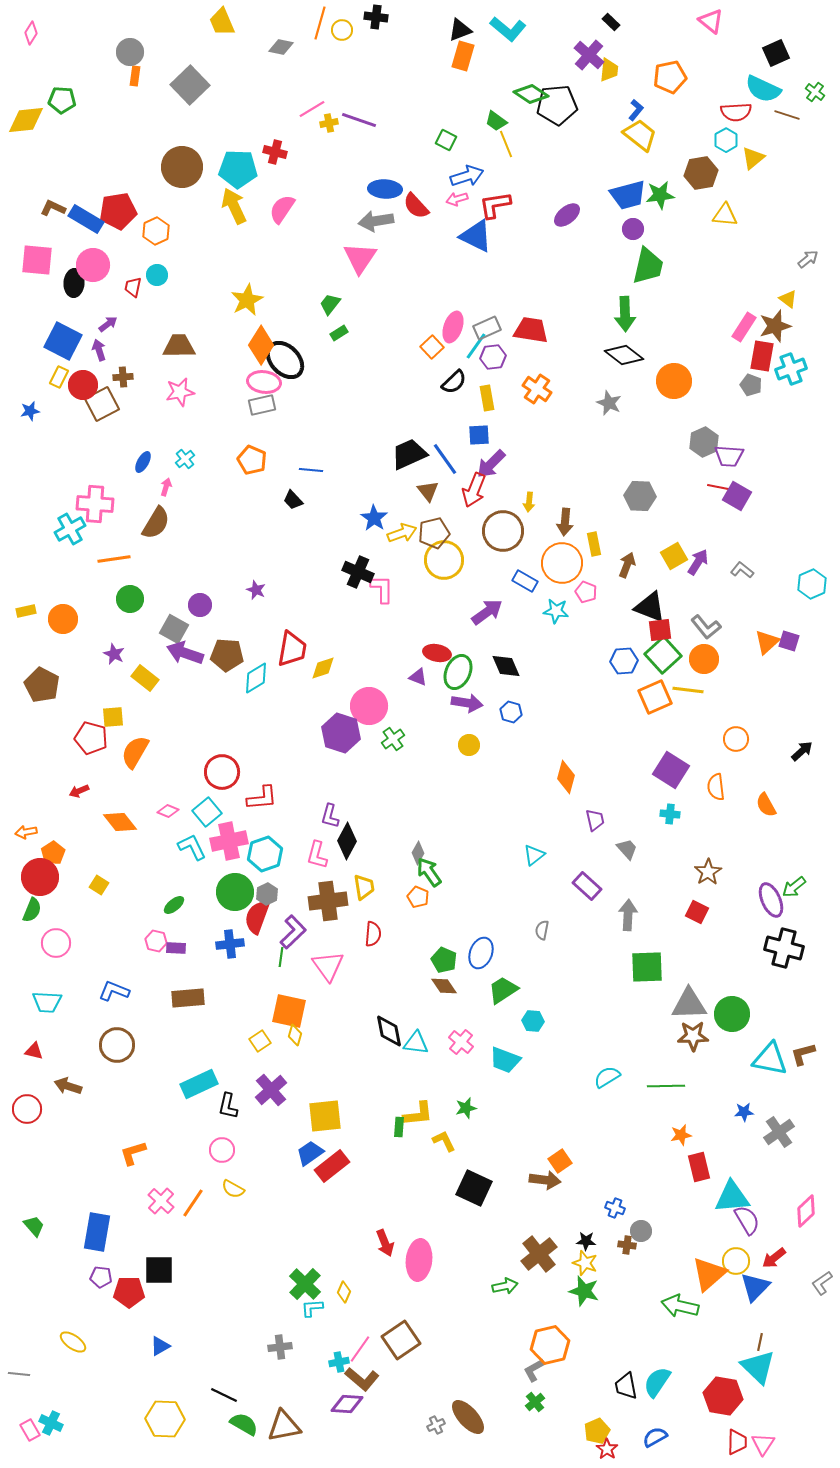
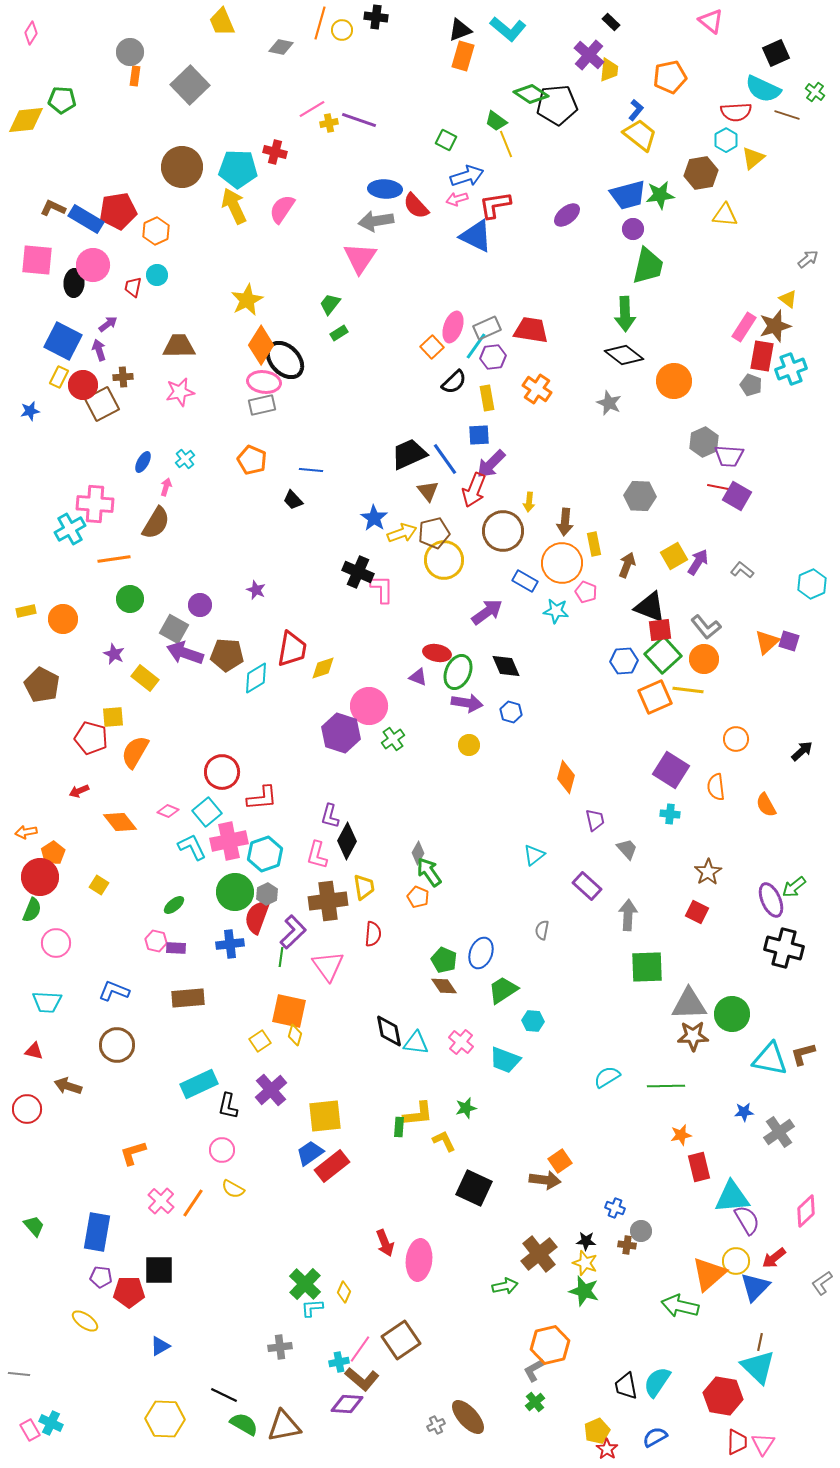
yellow ellipse at (73, 1342): moved 12 px right, 21 px up
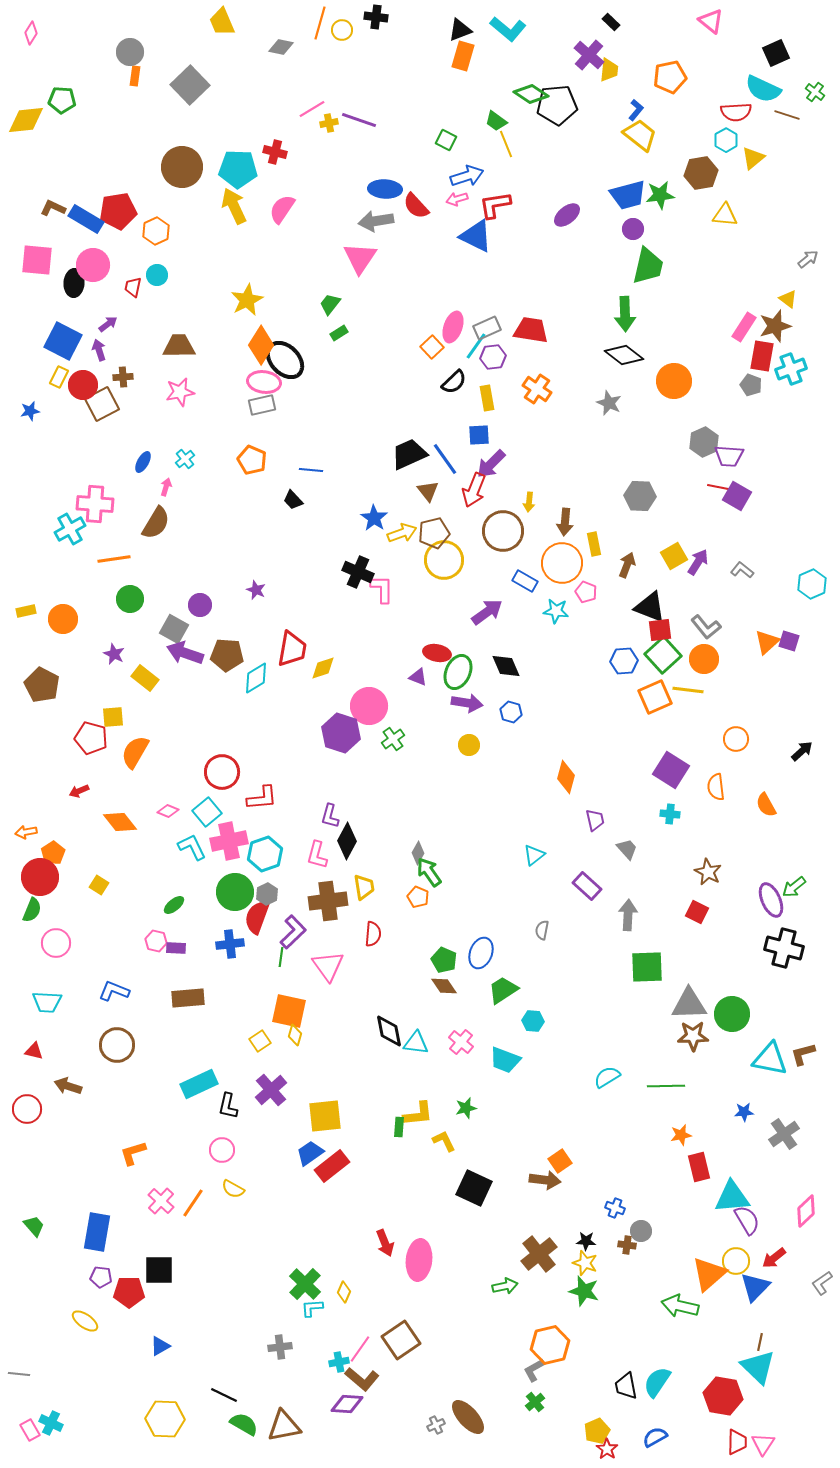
brown star at (708, 872): rotated 12 degrees counterclockwise
gray cross at (779, 1132): moved 5 px right, 2 px down
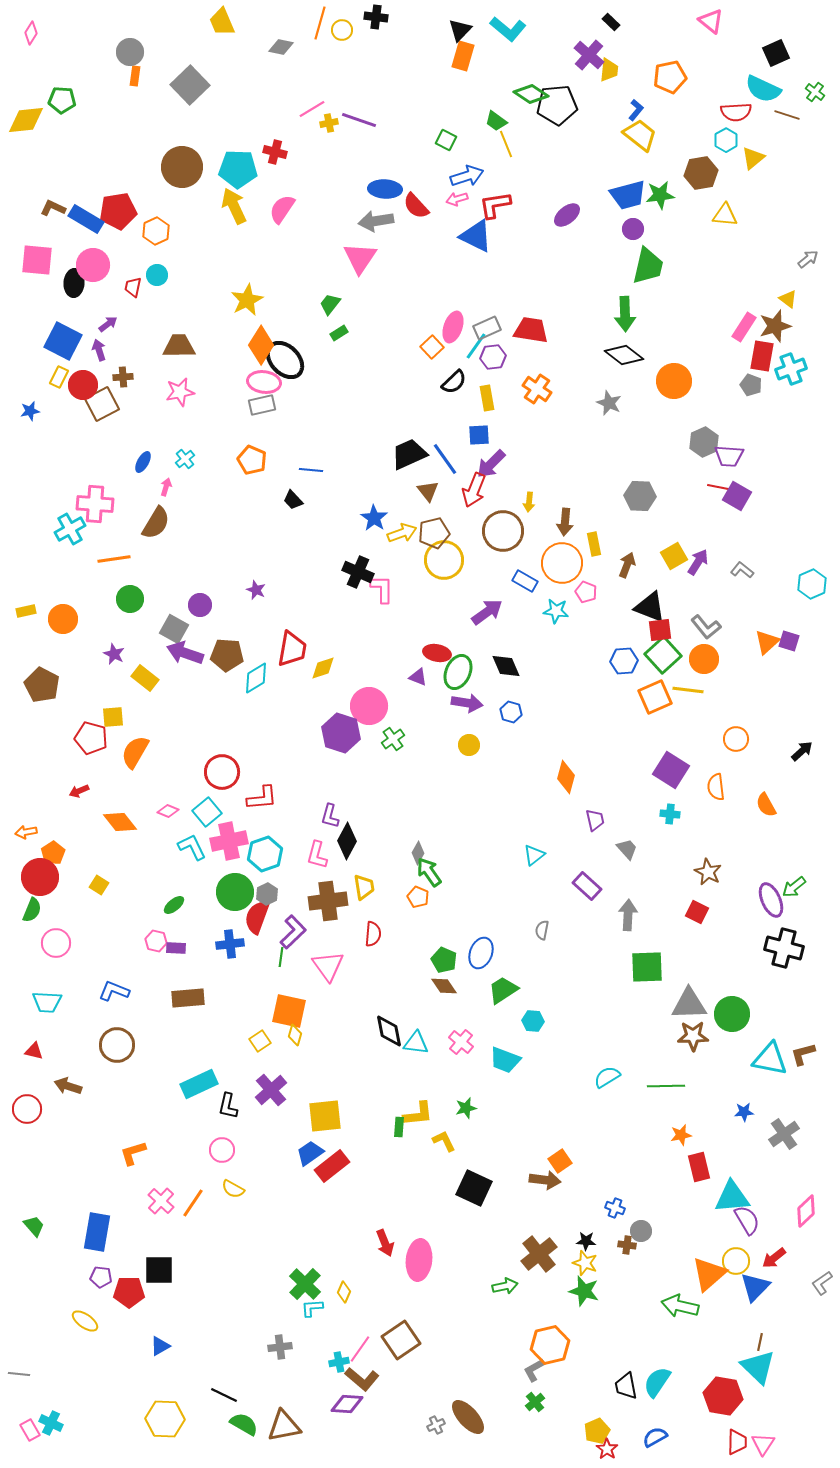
black triangle at (460, 30): rotated 25 degrees counterclockwise
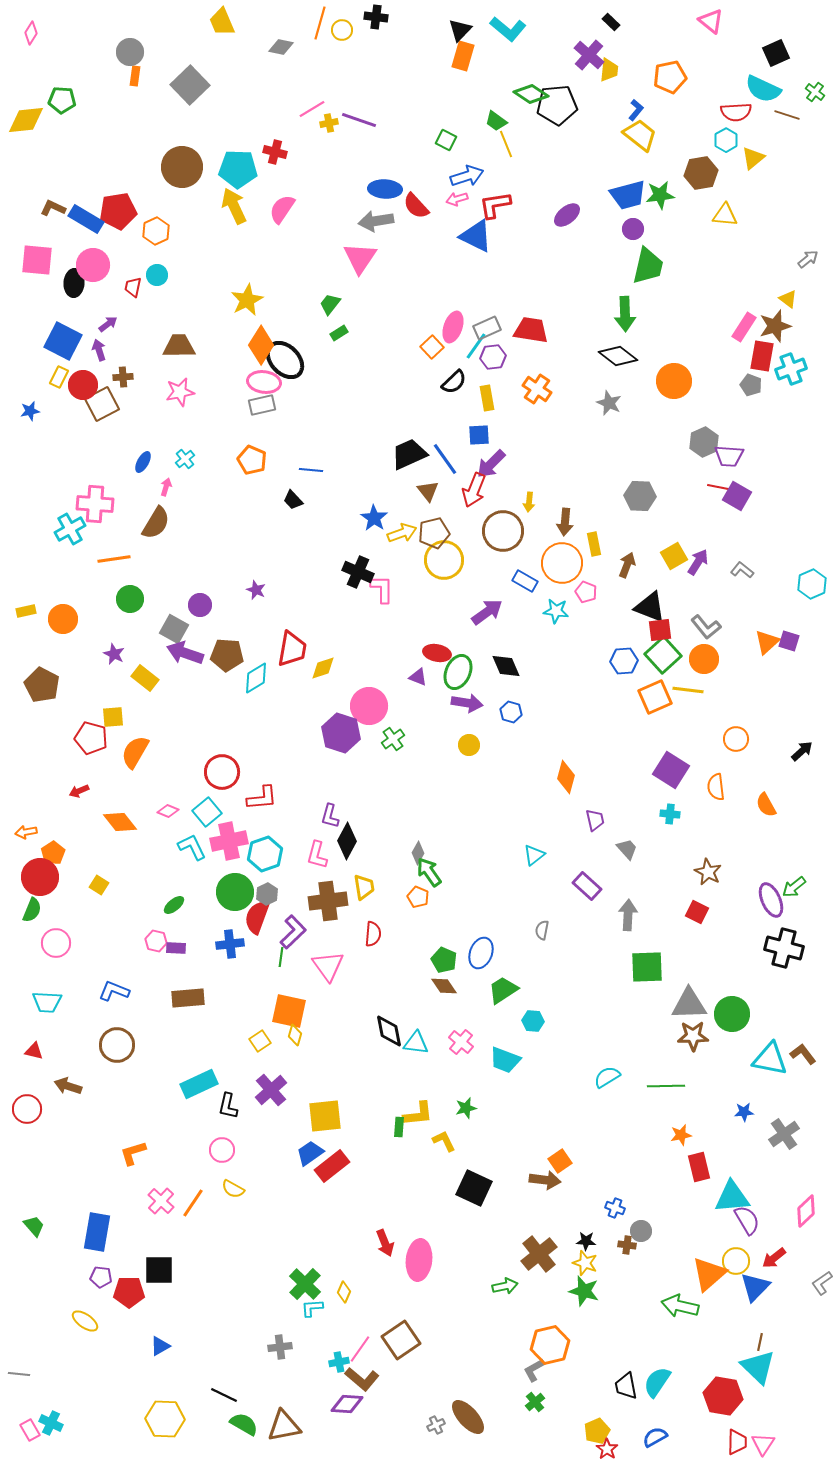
black diamond at (624, 355): moved 6 px left, 1 px down
brown L-shape at (803, 1054): rotated 68 degrees clockwise
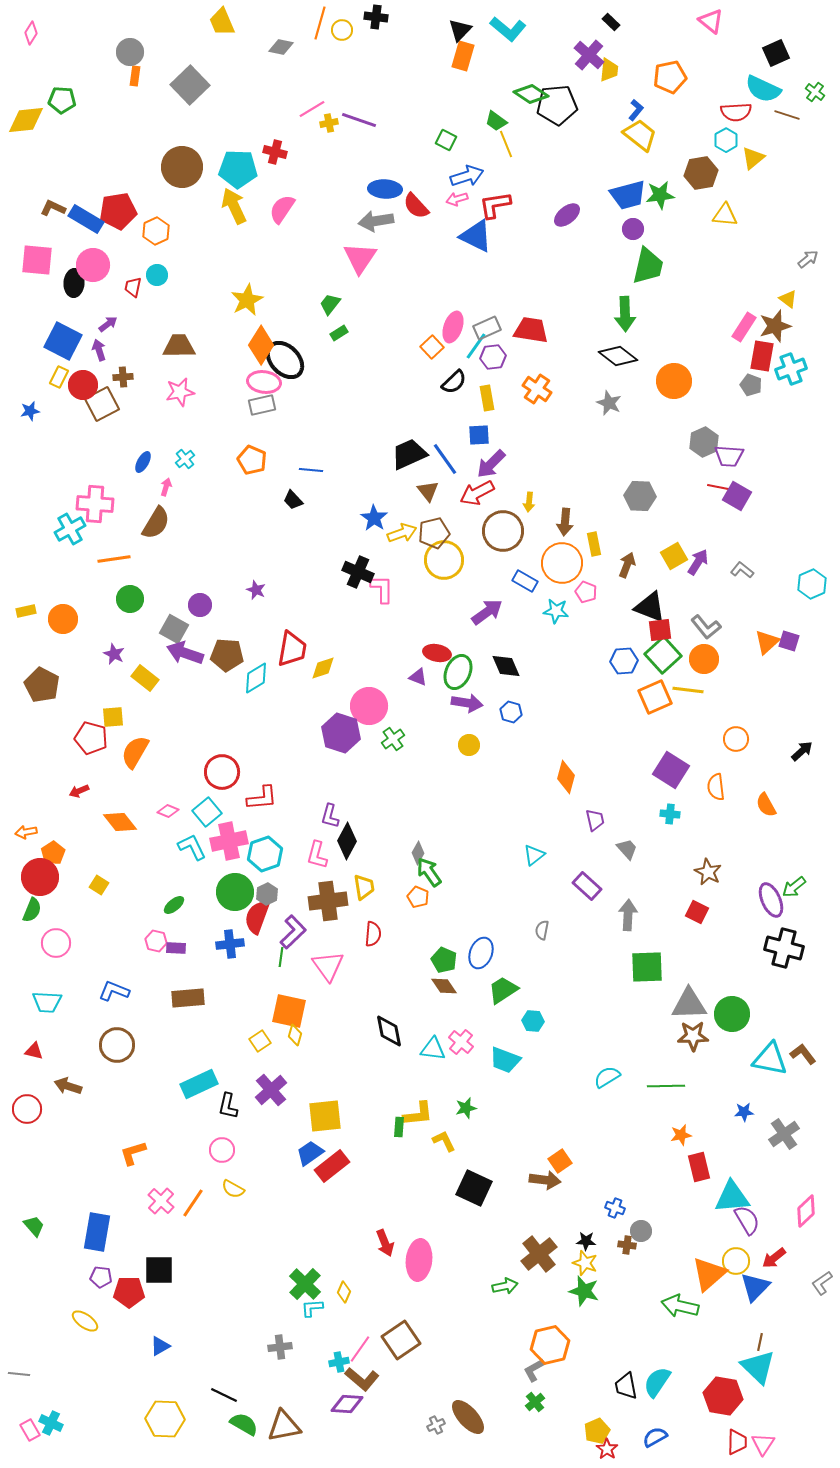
red arrow at (474, 490): moved 3 px right, 3 px down; rotated 40 degrees clockwise
cyan triangle at (416, 1043): moved 17 px right, 6 px down
